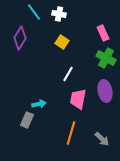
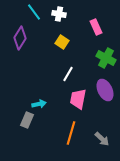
pink rectangle: moved 7 px left, 6 px up
purple ellipse: moved 1 px up; rotated 15 degrees counterclockwise
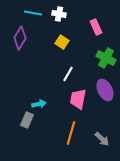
cyan line: moved 1 px left, 1 px down; rotated 42 degrees counterclockwise
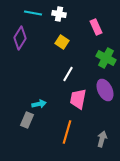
orange line: moved 4 px left, 1 px up
gray arrow: rotated 119 degrees counterclockwise
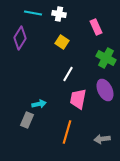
gray arrow: rotated 112 degrees counterclockwise
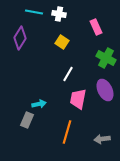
cyan line: moved 1 px right, 1 px up
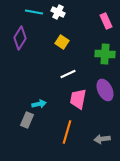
white cross: moved 1 px left, 2 px up; rotated 16 degrees clockwise
pink rectangle: moved 10 px right, 6 px up
green cross: moved 1 px left, 4 px up; rotated 24 degrees counterclockwise
white line: rotated 35 degrees clockwise
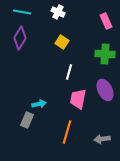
cyan line: moved 12 px left
white line: moved 1 px right, 2 px up; rotated 49 degrees counterclockwise
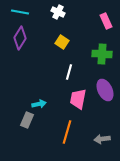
cyan line: moved 2 px left
green cross: moved 3 px left
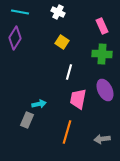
pink rectangle: moved 4 px left, 5 px down
purple diamond: moved 5 px left
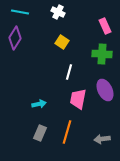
pink rectangle: moved 3 px right
gray rectangle: moved 13 px right, 13 px down
